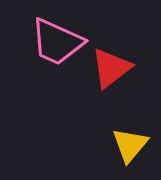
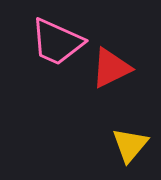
red triangle: rotated 12 degrees clockwise
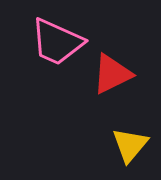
red triangle: moved 1 px right, 6 px down
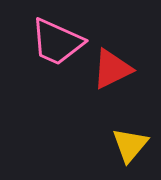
red triangle: moved 5 px up
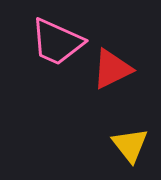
yellow triangle: rotated 18 degrees counterclockwise
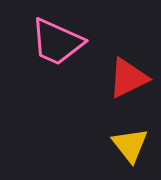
red triangle: moved 16 px right, 9 px down
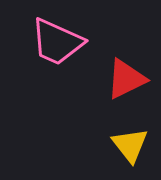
red triangle: moved 2 px left, 1 px down
